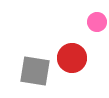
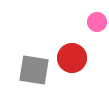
gray square: moved 1 px left, 1 px up
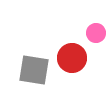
pink circle: moved 1 px left, 11 px down
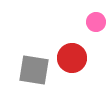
pink circle: moved 11 px up
